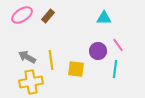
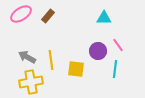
pink ellipse: moved 1 px left, 1 px up
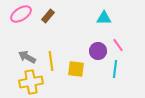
yellow line: moved 1 px down
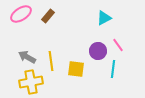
cyan triangle: rotated 28 degrees counterclockwise
cyan line: moved 2 px left
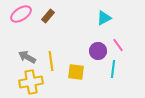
yellow square: moved 3 px down
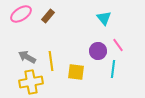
cyan triangle: rotated 42 degrees counterclockwise
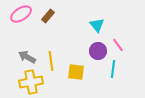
cyan triangle: moved 7 px left, 7 px down
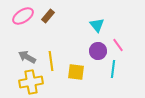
pink ellipse: moved 2 px right, 2 px down
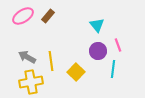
pink line: rotated 16 degrees clockwise
yellow square: rotated 36 degrees clockwise
